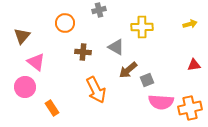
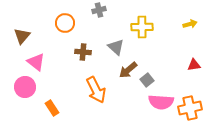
gray triangle: rotated 12 degrees clockwise
gray square: rotated 16 degrees counterclockwise
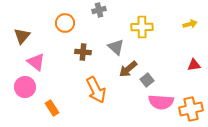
brown arrow: moved 1 px up
orange cross: moved 1 px right, 1 px down
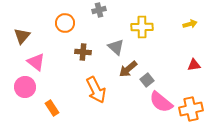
pink semicircle: rotated 35 degrees clockwise
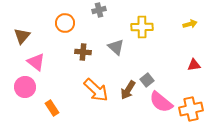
brown arrow: moved 21 px down; rotated 18 degrees counterclockwise
orange arrow: rotated 20 degrees counterclockwise
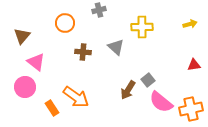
gray square: moved 1 px right
orange arrow: moved 20 px left, 7 px down; rotated 8 degrees counterclockwise
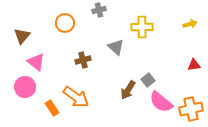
brown cross: moved 8 px down; rotated 21 degrees counterclockwise
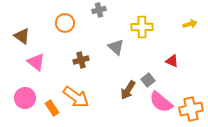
brown triangle: rotated 36 degrees counterclockwise
brown cross: moved 2 px left
red triangle: moved 22 px left, 4 px up; rotated 32 degrees clockwise
pink circle: moved 11 px down
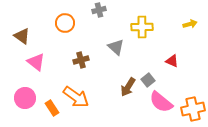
brown arrow: moved 3 px up
orange cross: moved 2 px right
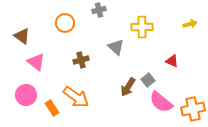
pink circle: moved 1 px right, 3 px up
